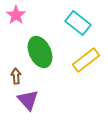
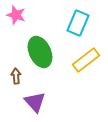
pink star: rotated 18 degrees counterclockwise
cyan rectangle: rotated 75 degrees clockwise
purple triangle: moved 7 px right, 2 px down
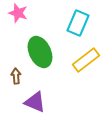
pink star: moved 2 px right, 2 px up
purple triangle: rotated 25 degrees counterclockwise
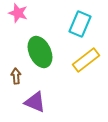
cyan rectangle: moved 2 px right, 1 px down
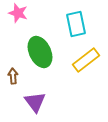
cyan rectangle: moved 4 px left; rotated 35 degrees counterclockwise
brown arrow: moved 3 px left
purple triangle: rotated 30 degrees clockwise
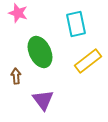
yellow rectangle: moved 2 px right, 1 px down
brown arrow: moved 3 px right
purple triangle: moved 8 px right, 2 px up
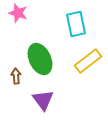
green ellipse: moved 7 px down
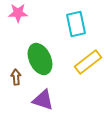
pink star: rotated 18 degrees counterclockwise
yellow rectangle: moved 1 px down
brown arrow: moved 1 px down
purple triangle: rotated 35 degrees counterclockwise
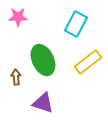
pink star: moved 4 px down
cyan rectangle: rotated 40 degrees clockwise
green ellipse: moved 3 px right, 1 px down
purple triangle: moved 3 px down
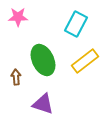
yellow rectangle: moved 3 px left, 1 px up
purple triangle: moved 1 px down
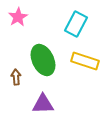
pink star: rotated 30 degrees counterclockwise
yellow rectangle: rotated 56 degrees clockwise
purple triangle: rotated 20 degrees counterclockwise
